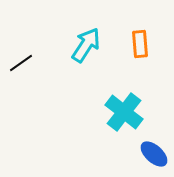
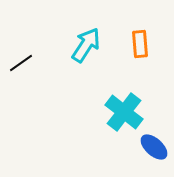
blue ellipse: moved 7 px up
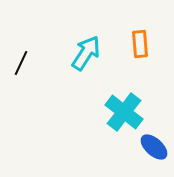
cyan arrow: moved 8 px down
black line: rotated 30 degrees counterclockwise
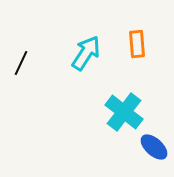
orange rectangle: moved 3 px left
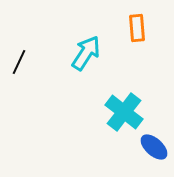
orange rectangle: moved 16 px up
black line: moved 2 px left, 1 px up
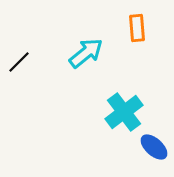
cyan arrow: rotated 18 degrees clockwise
black line: rotated 20 degrees clockwise
cyan cross: rotated 15 degrees clockwise
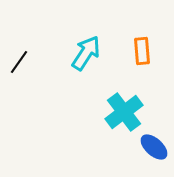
orange rectangle: moved 5 px right, 23 px down
cyan arrow: rotated 18 degrees counterclockwise
black line: rotated 10 degrees counterclockwise
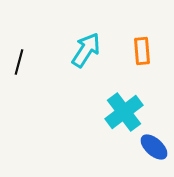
cyan arrow: moved 3 px up
black line: rotated 20 degrees counterclockwise
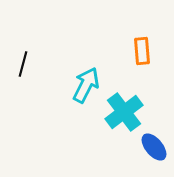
cyan arrow: moved 35 px down; rotated 6 degrees counterclockwise
black line: moved 4 px right, 2 px down
blue ellipse: rotated 8 degrees clockwise
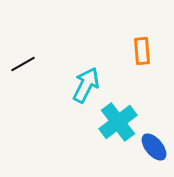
black line: rotated 45 degrees clockwise
cyan cross: moved 6 px left, 10 px down
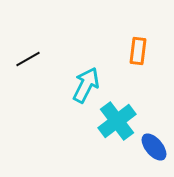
orange rectangle: moved 4 px left; rotated 12 degrees clockwise
black line: moved 5 px right, 5 px up
cyan cross: moved 1 px left, 1 px up
